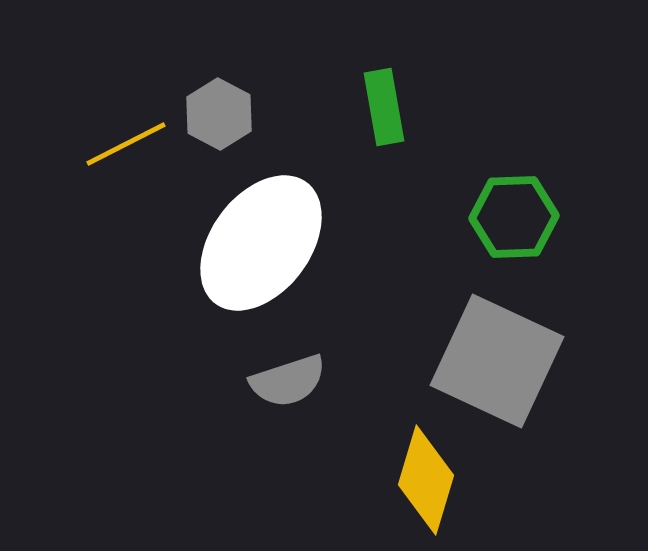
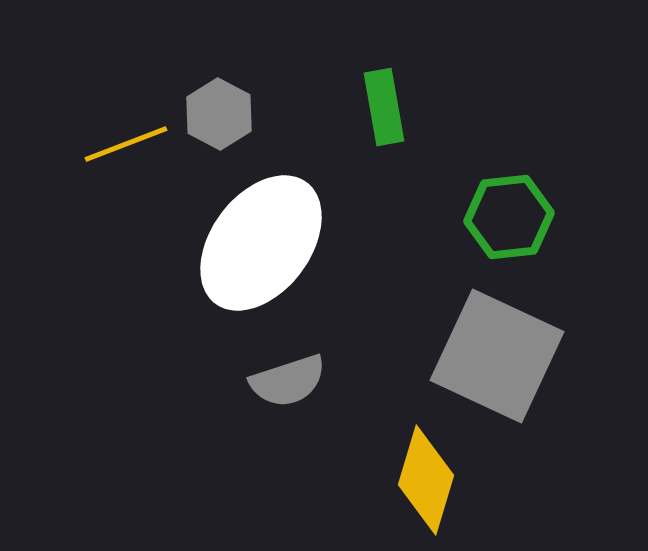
yellow line: rotated 6 degrees clockwise
green hexagon: moved 5 px left; rotated 4 degrees counterclockwise
gray square: moved 5 px up
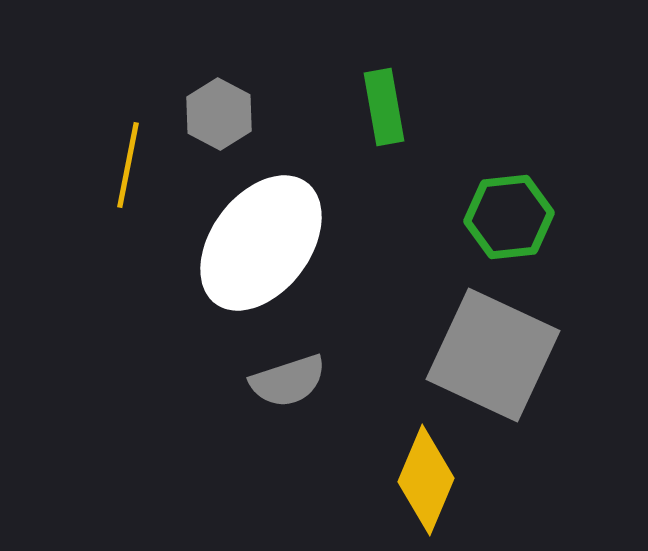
yellow line: moved 2 px right, 21 px down; rotated 58 degrees counterclockwise
gray square: moved 4 px left, 1 px up
yellow diamond: rotated 6 degrees clockwise
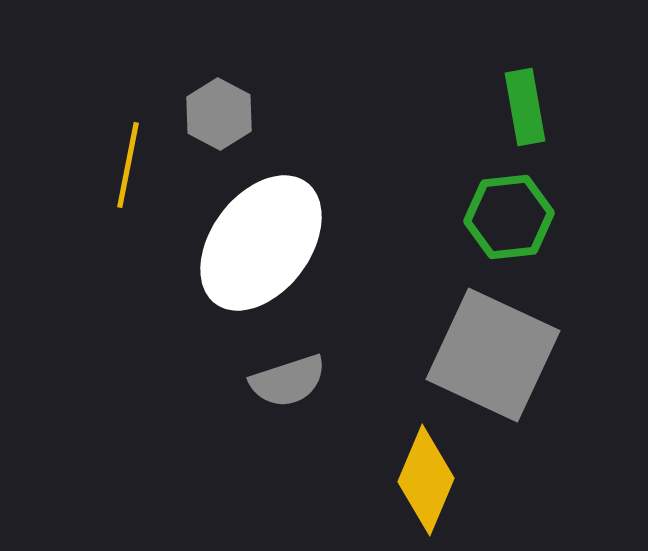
green rectangle: moved 141 px right
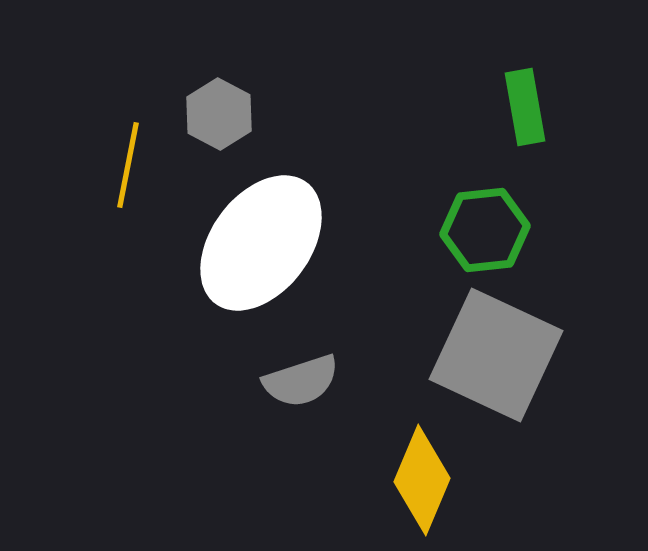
green hexagon: moved 24 px left, 13 px down
gray square: moved 3 px right
gray semicircle: moved 13 px right
yellow diamond: moved 4 px left
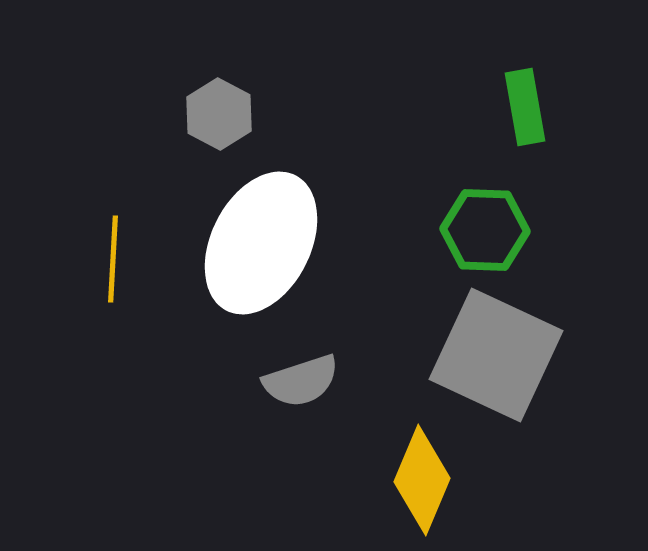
yellow line: moved 15 px left, 94 px down; rotated 8 degrees counterclockwise
green hexagon: rotated 8 degrees clockwise
white ellipse: rotated 10 degrees counterclockwise
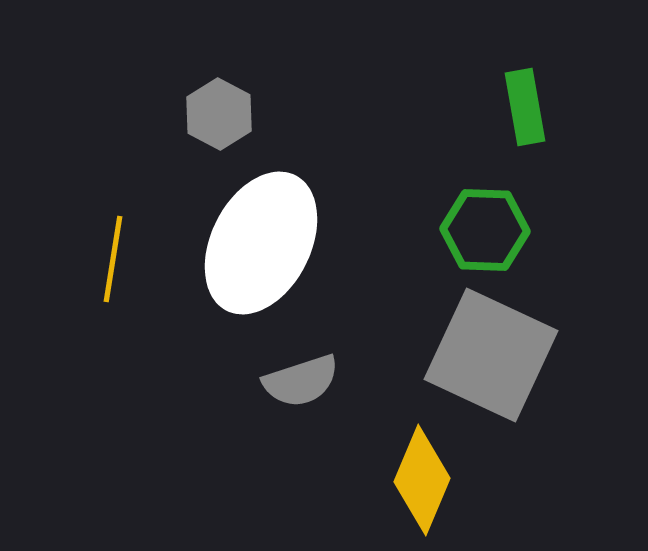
yellow line: rotated 6 degrees clockwise
gray square: moved 5 px left
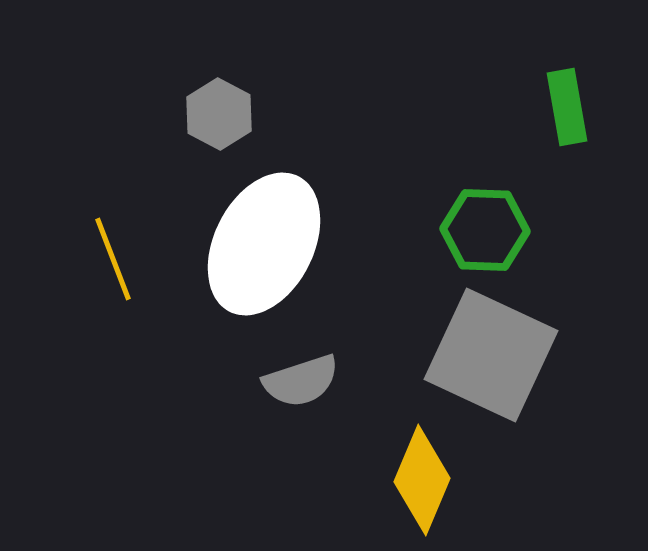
green rectangle: moved 42 px right
white ellipse: moved 3 px right, 1 px down
yellow line: rotated 30 degrees counterclockwise
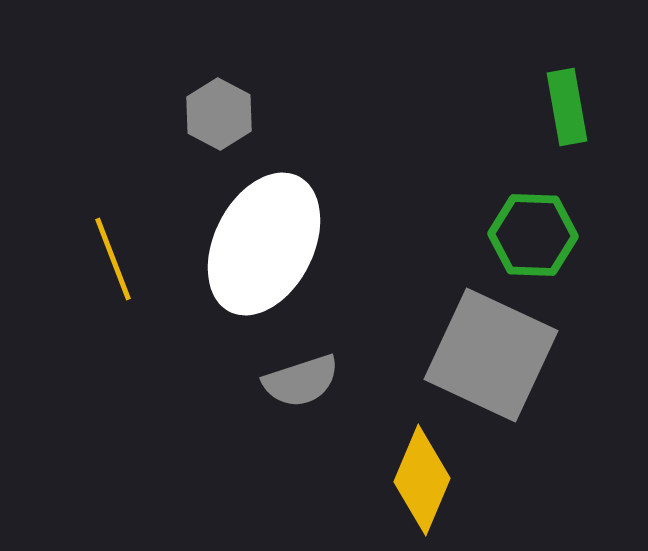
green hexagon: moved 48 px right, 5 px down
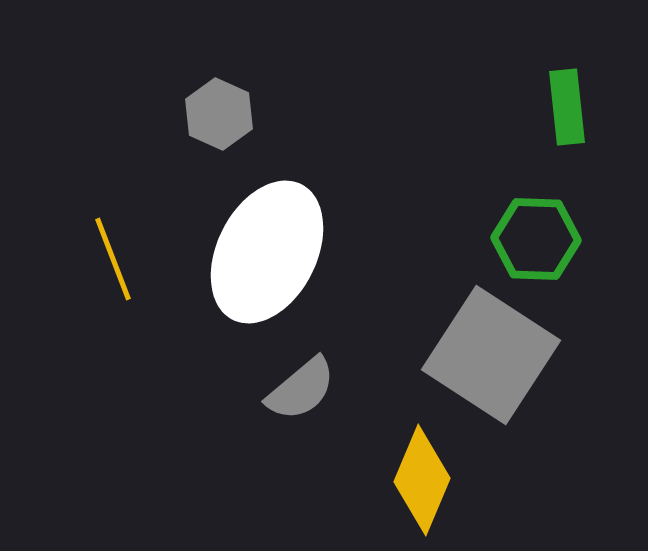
green rectangle: rotated 4 degrees clockwise
gray hexagon: rotated 4 degrees counterclockwise
green hexagon: moved 3 px right, 4 px down
white ellipse: moved 3 px right, 8 px down
gray square: rotated 8 degrees clockwise
gray semicircle: moved 8 px down; rotated 22 degrees counterclockwise
